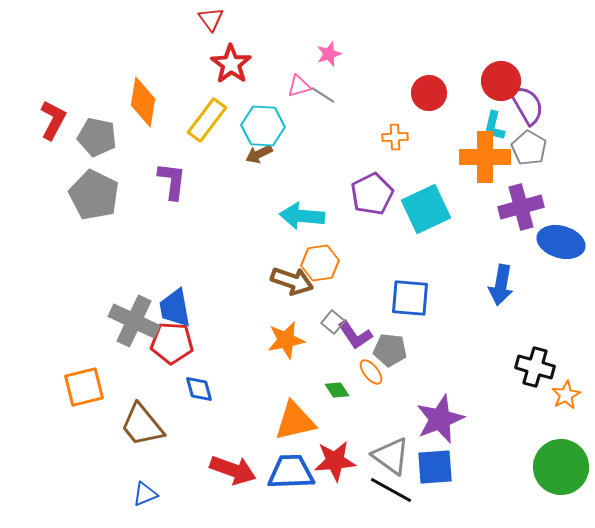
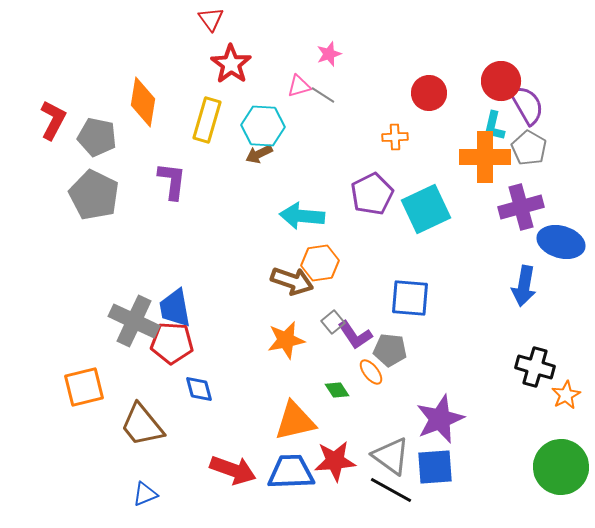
yellow rectangle at (207, 120): rotated 21 degrees counterclockwise
blue arrow at (501, 285): moved 23 px right, 1 px down
gray square at (333, 322): rotated 10 degrees clockwise
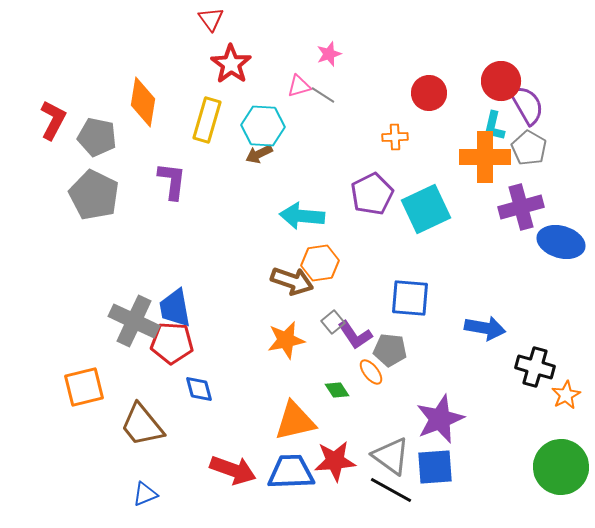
blue arrow at (524, 286): moved 39 px left, 42 px down; rotated 90 degrees counterclockwise
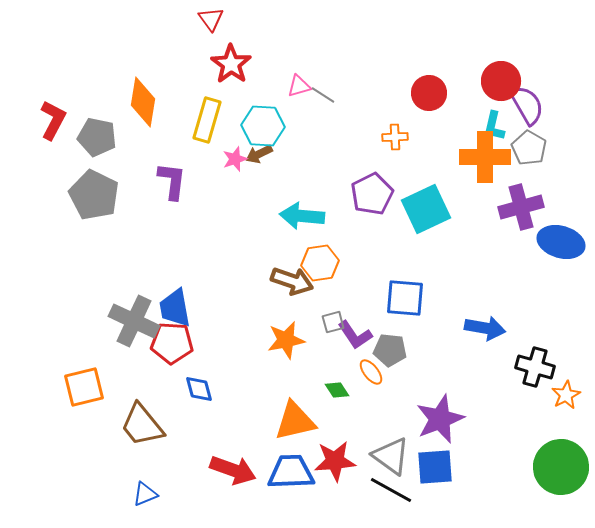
pink star at (329, 54): moved 94 px left, 105 px down
blue square at (410, 298): moved 5 px left
gray square at (333, 322): rotated 25 degrees clockwise
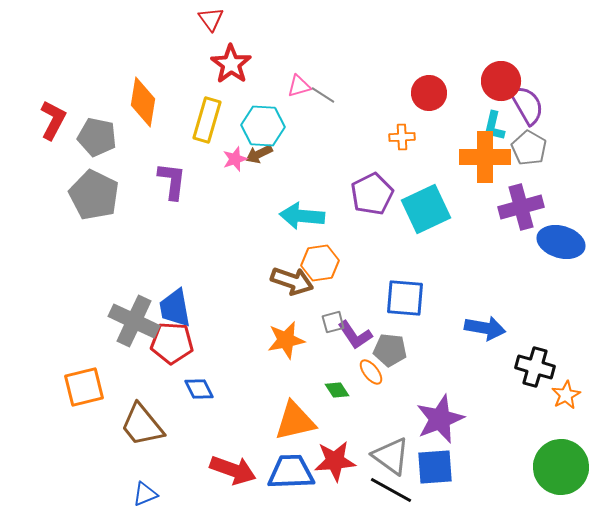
orange cross at (395, 137): moved 7 px right
blue diamond at (199, 389): rotated 12 degrees counterclockwise
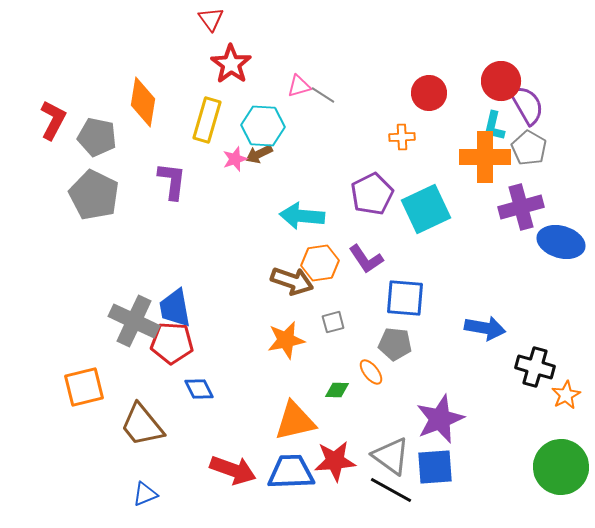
purple L-shape at (355, 335): moved 11 px right, 76 px up
gray pentagon at (390, 350): moved 5 px right, 6 px up
green diamond at (337, 390): rotated 55 degrees counterclockwise
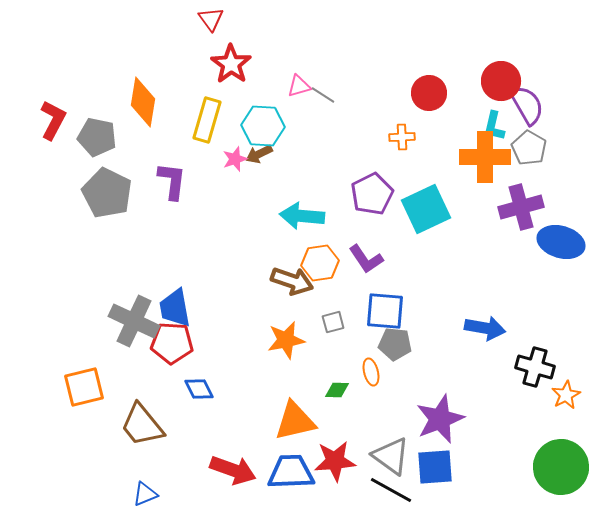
gray pentagon at (94, 195): moved 13 px right, 2 px up
blue square at (405, 298): moved 20 px left, 13 px down
orange ellipse at (371, 372): rotated 24 degrees clockwise
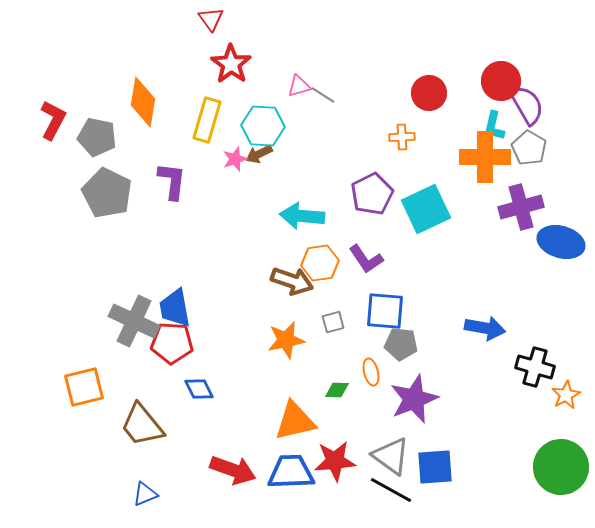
gray pentagon at (395, 344): moved 6 px right
purple star at (440, 419): moved 26 px left, 20 px up
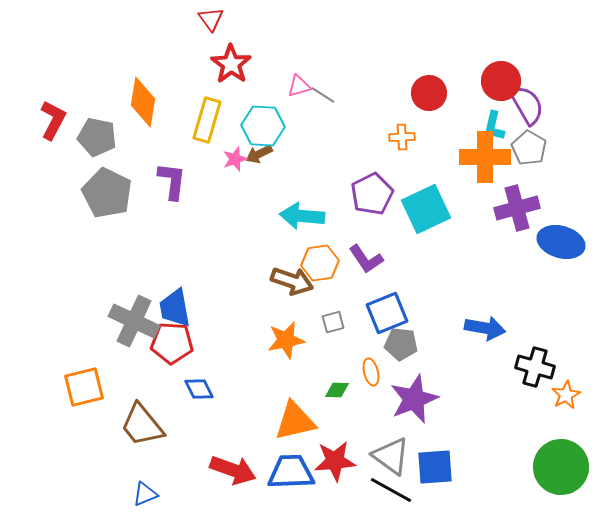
purple cross at (521, 207): moved 4 px left, 1 px down
blue square at (385, 311): moved 2 px right, 2 px down; rotated 27 degrees counterclockwise
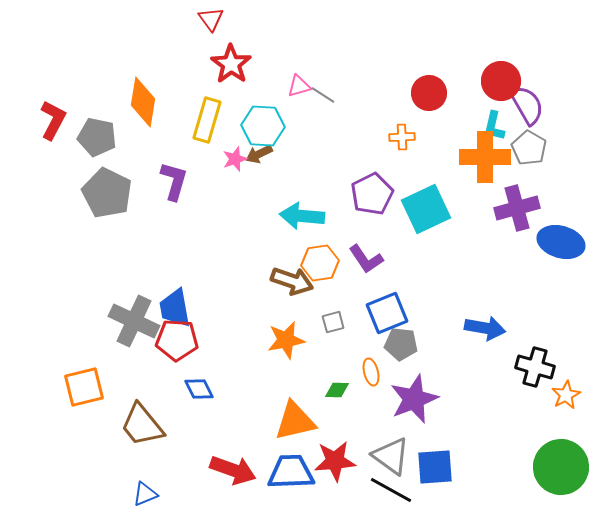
purple L-shape at (172, 181): moved 2 px right; rotated 9 degrees clockwise
red pentagon at (172, 343): moved 5 px right, 3 px up
